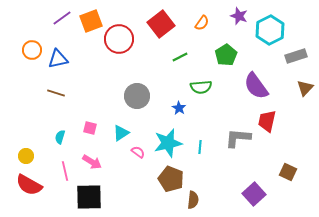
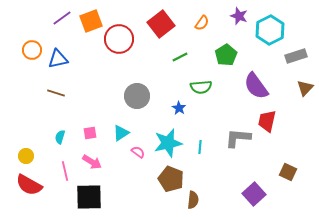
pink square: moved 5 px down; rotated 24 degrees counterclockwise
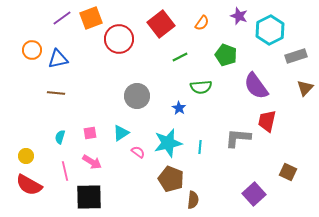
orange square: moved 3 px up
green pentagon: rotated 20 degrees counterclockwise
brown line: rotated 12 degrees counterclockwise
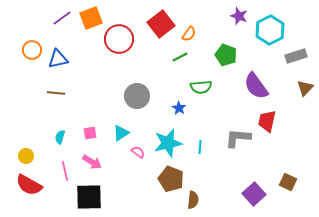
orange semicircle: moved 13 px left, 11 px down
brown square: moved 10 px down
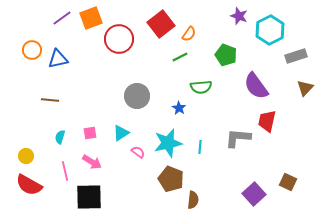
brown line: moved 6 px left, 7 px down
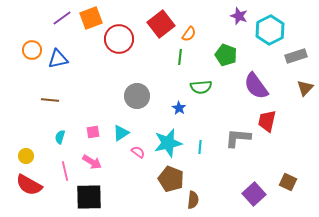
green line: rotated 56 degrees counterclockwise
pink square: moved 3 px right, 1 px up
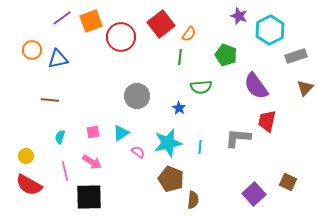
orange square: moved 3 px down
red circle: moved 2 px right, 2 px up
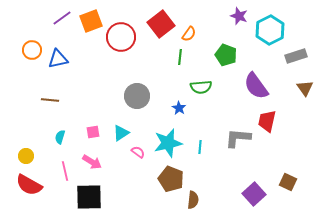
brown triangle: rotated 18 degrees counterclockwise
